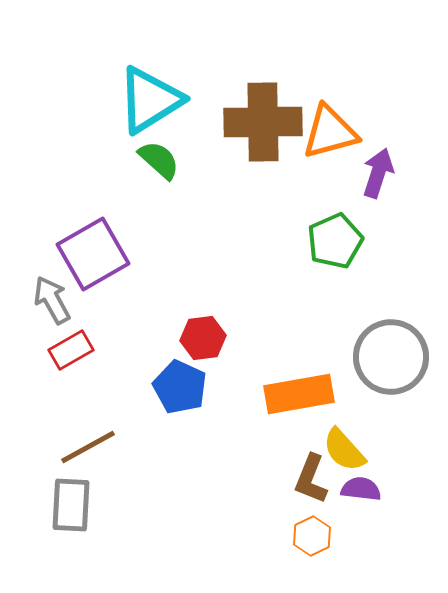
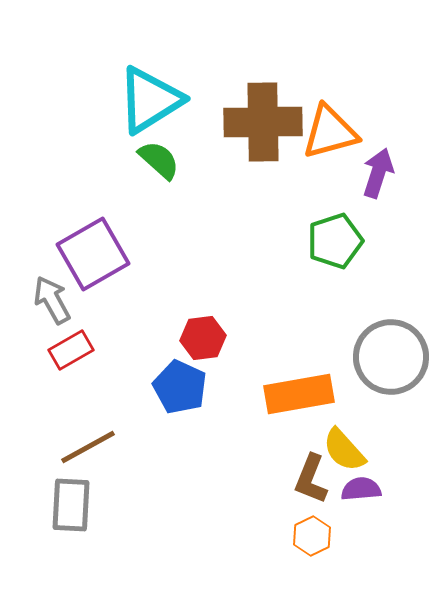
green pentagon: rotated 6 degrees clockwise
purple semicircle: rotated 12 degrees counterclockwise
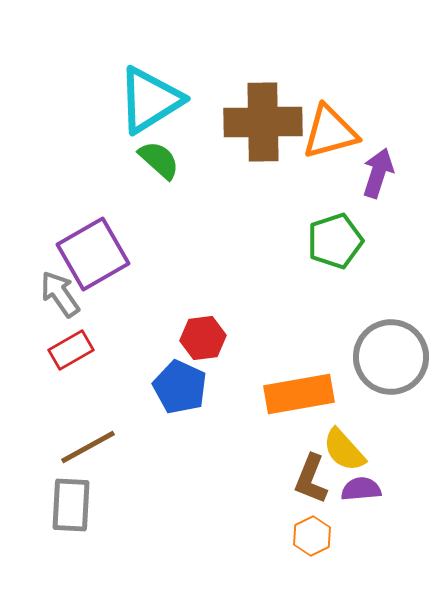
gray arrow: moved 8 px right, 6 px up; rotated 6 degrees counterclockwise
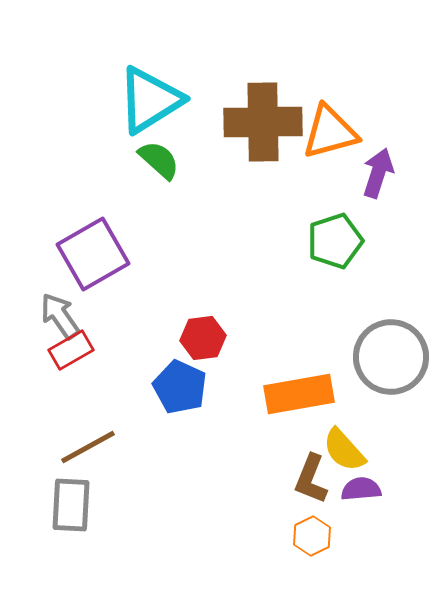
gray arrow: moved 22 px down
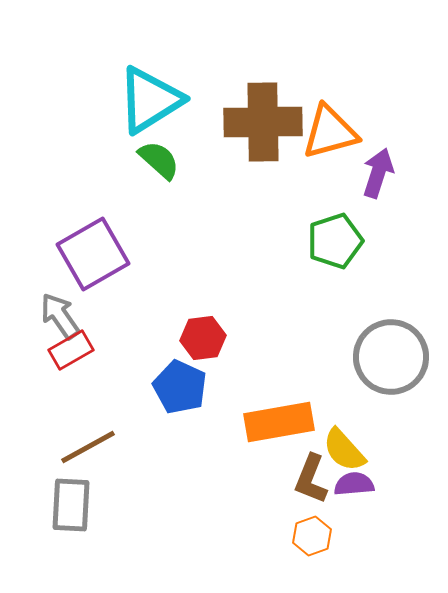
orange rectangle: moved 20 px left, 28 px down
purple semicircle: moved 7 px left, 5 px up
orange hexagon: rotated 6 degrees clockwise
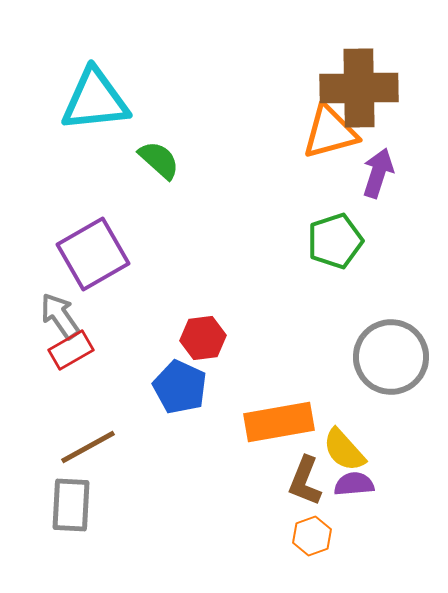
cyan triangle: moved 55 px left; rotated 26 degrees clockwise
brown cross: moved 96 px right, 34 px up
brown L-shape: moved 6 px left, 2 px down
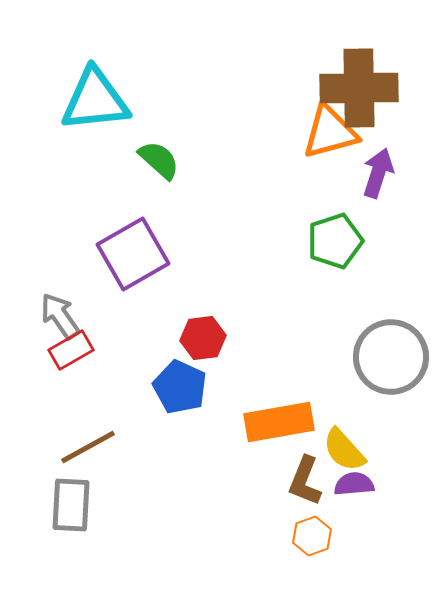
purple square: moved 40 px right
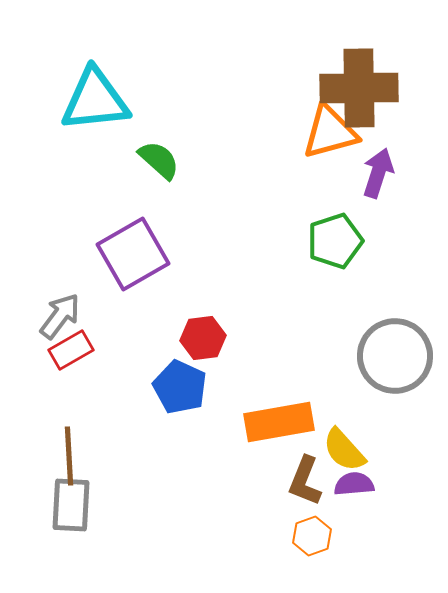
gray arrow: rotated 72 degrees clockwise
gray circle: moved 4 px right, 1 px up
brown line: moved 19 px left, 9 px down; rotated 64 degrees counterclockwise
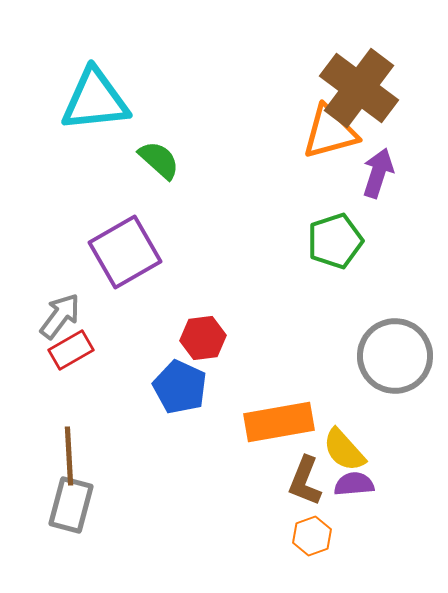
brown cross: rotated 38 degrees clockwise
purple square: moved 8 px left, 2 px up
gray rectangle: rotated 12 degrees clockwise
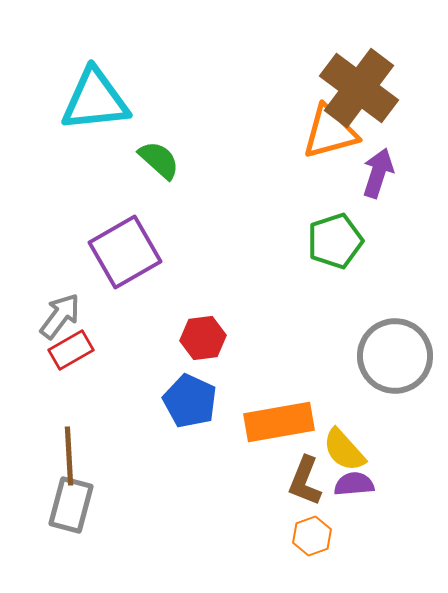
blue pentagon: moved 10 px right, 14 px down
